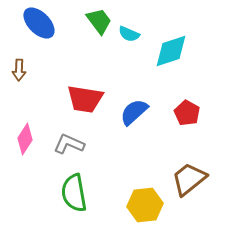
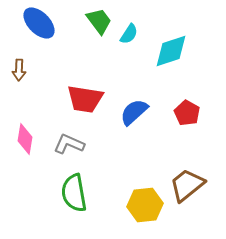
cyan semicircle: rotated 80 degrees counterclockwise
pink diamond: rotated 24 degrees counterclockwise
brown trapezoid: moved 2 px left, 6 px down
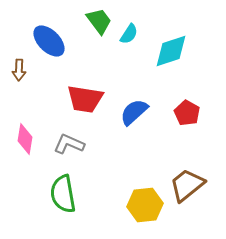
blue ellipse: moved 10 px right, 18 px down
green semicircle: moved 11 px left, 1 px down
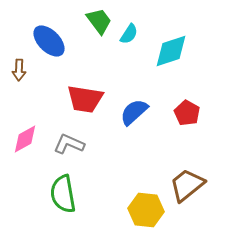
pink diamond: rotated 52 degrees clockwise
yellow hexagon: moved 1 px right, 5 px down; rotated 12 degrees clockwise
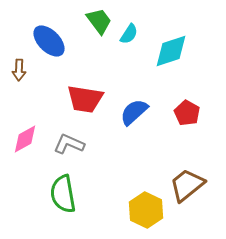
yellow hexagon: rotated 20 degrees clockwise
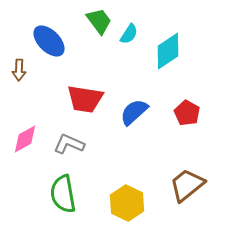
cyan diamond: moved 3 px left; rotated 15 degrees counterclockwise
yellow hexagon: moved 19 px left, 7 px up
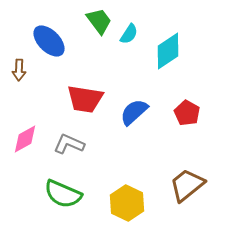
green semicircle: rotated 57 degrees counterclockwise
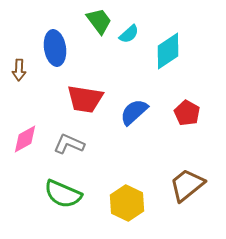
cyan semicircle: rotated 15 degrees clockwise
blue ellipse: moved 6 px right, 7 px down; rotated 36 degrees clockwise
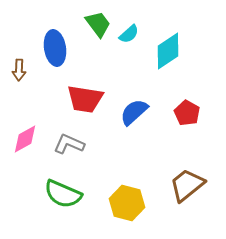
green trapezoid: moved 1 px left, 3 px down
yellow hexagon: rotated 12 degrees counterclockwise
